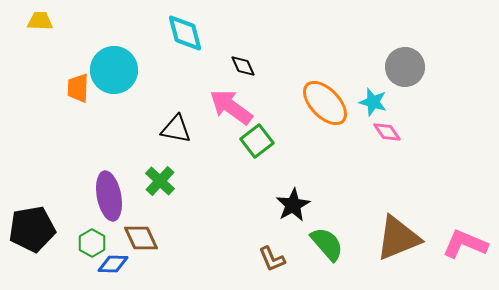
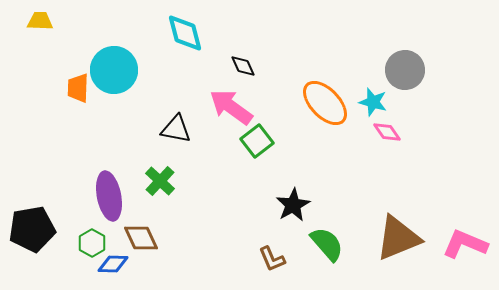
gray circle: moved 3 px down
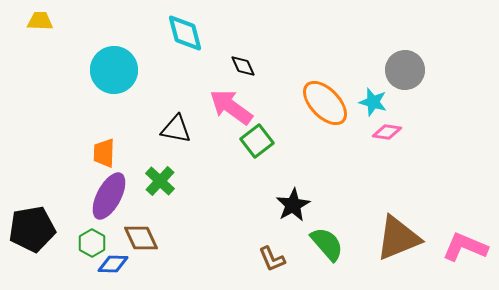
orange trapezoid: moved 26 px right, 65 px down
pink diamond: rotated 48 degrees counterclockwise
purple ellipse: rotated 39 degrees clockwise
pink L-shape: moved 3 px down
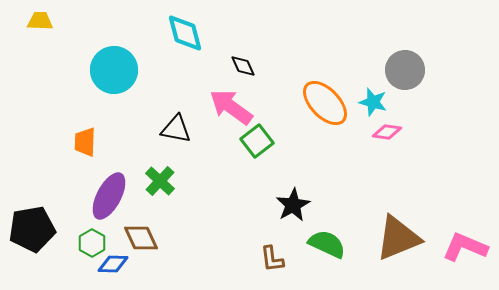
orange trapezoid: moved 19 px left, 11 px up
green semicircle: rotated 24 degrees counterclockwise
brown L-shape: rotated 16 degrees clockwise
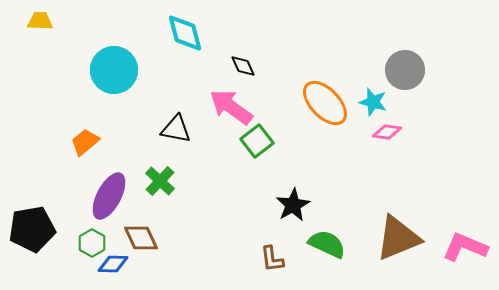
orange trapezoid: rotated 48 degrees clockwise
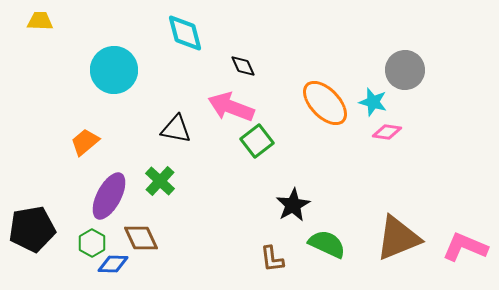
pink arrow: rotated 15 degrees counterclockwise
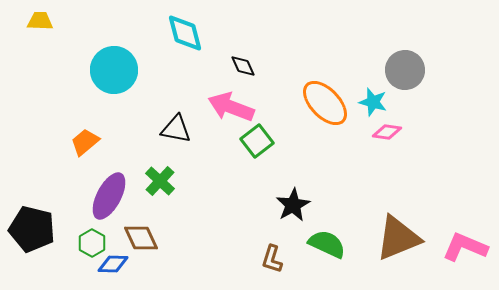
black pentagon: rotated 24 degrees clockwise
brown L-shape: rotated 24 degrees clockwise
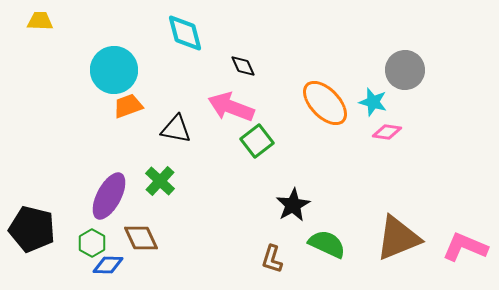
orange trapezoid: moved 43 px right, 36 px up; rotated 20 degrees clockwise
blue diamond: moved 5 px left, 1 px down
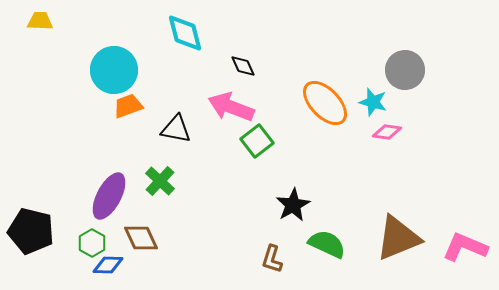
black pentagon: moved 1 px left, 2 px down
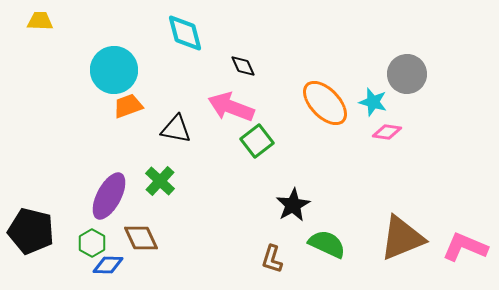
gray circle: moved 2 px right, 4 px down
brown triangle: moved 4 px right
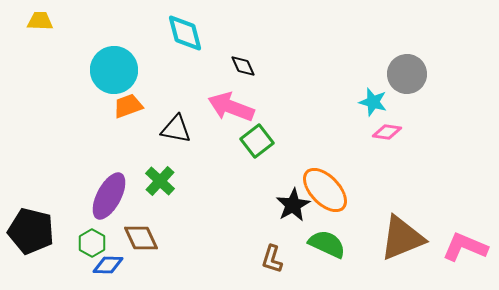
orange ellipse: moved 87 px down
